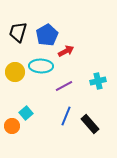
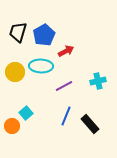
blue pentagon: moved 3 px left
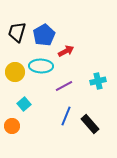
black trapezoid: moved 1 px left
cyan square: moved 2 px left, 9 px up
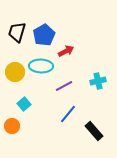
blue line: moved 2 px right, 2 px up; rotated 18 degrees clockwise
black rectangle: moved 4 px right, 7 px down
